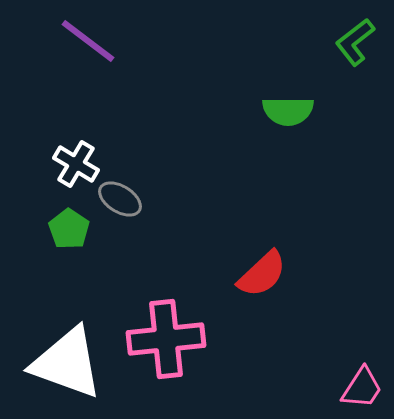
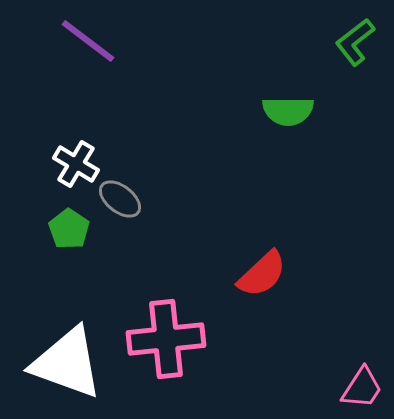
gray ellipse: rotated 6 degrees clockwise
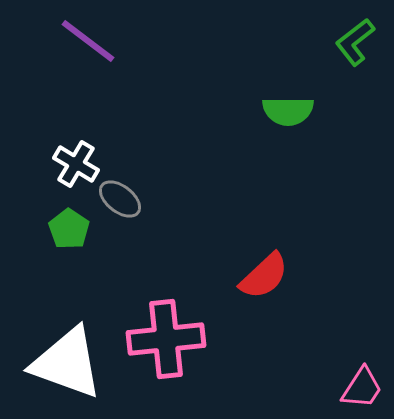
red semicircle: moved 2 px right, 2 px down
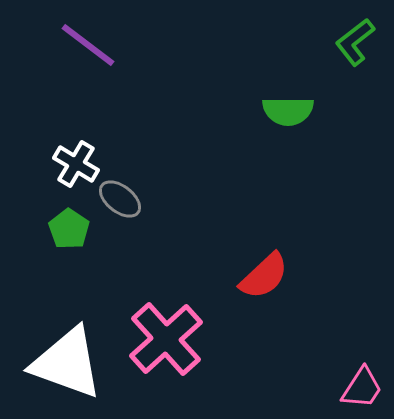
purple line: moved 4 px down
pink cross: rotated 36 degrees counterclockwise
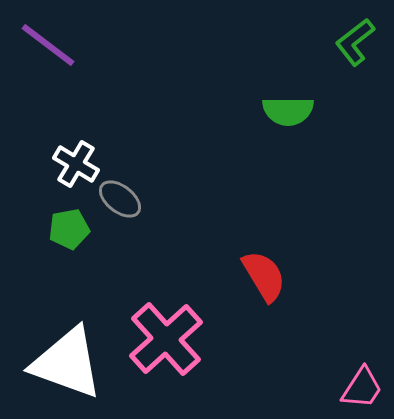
purple line: moved 40 px left
green pentagon: rotated 27 degrees clockwise
red semicircle: rotated 78 degrees counterclockwise
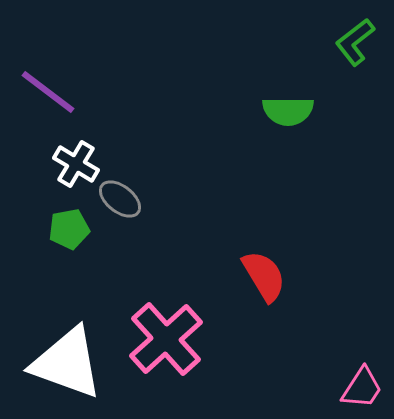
purple line: moved 47 px down
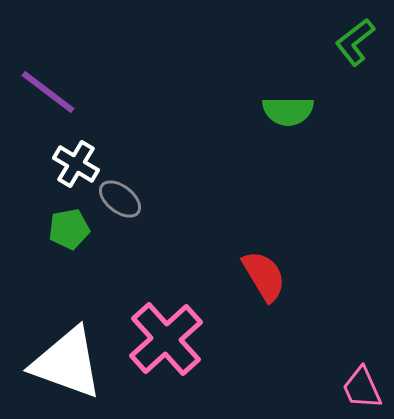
pink trapezoid: rotated 123 degrees clockwise
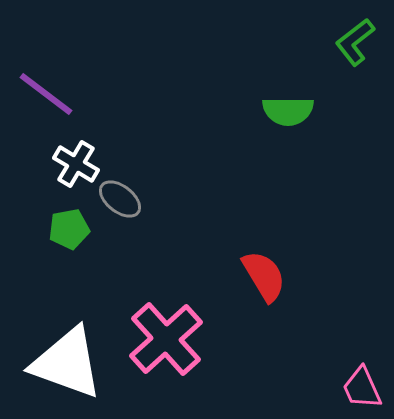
purple line: moved 2 px left, 2 px down
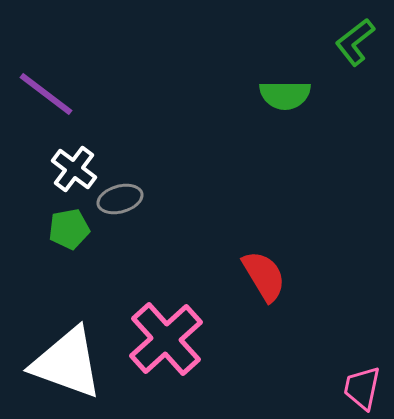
green semicircle: moved 3 px left, 16 px up
white cross: moved 2 px left, 5 px down; rotated 6 degrees clockwise
gray ellipse: rotated 54 degrees counterclockwise
pink trapezoid: rotated 36 degrees clockwise
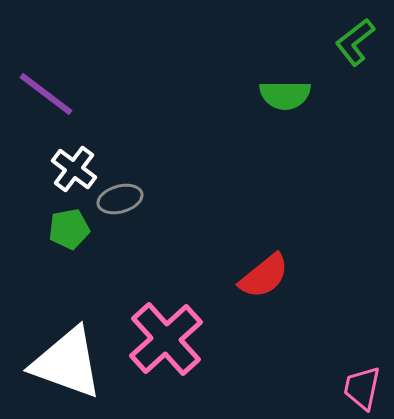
red semicircle: rotated 82 degrees clockwise
